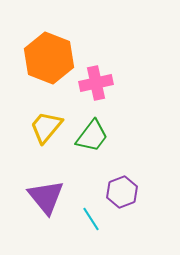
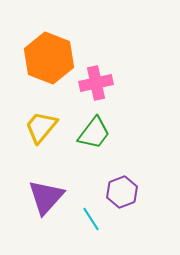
yellow trapezoid: moved 5 px left
green trapezoid: moved 2 px right, 3 px up
purple triangle: rotated 21 degrees clockwise
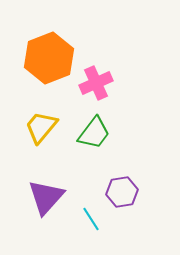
orange hexagon: rotated 18 degrees clockwise
pink cross: rotated 12 degrees counterclockwise
purple hexagon: rotated 12 degrees clockwise
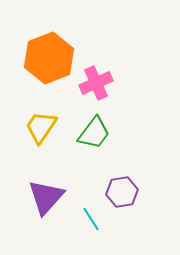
yellow trapezoid: rotated 6 degrees counterclockwise
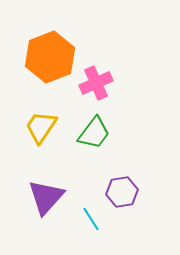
orange hexagon: moved 1 px right, 1 px up
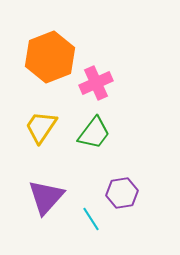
purple hexagon: moved 1 px down
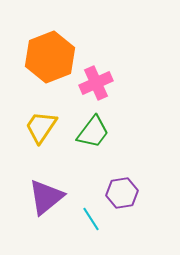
green trapezoid: moved 1 px left, 1 px up
purple triangle: rotated 9 degrees clockwise
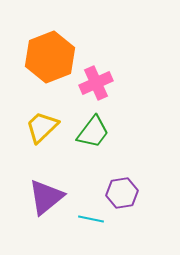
yellow trapezoid: moved 1 px right; rotated 12 degrees clockwise
cyan line: rotated 45 degrees counterclockwise
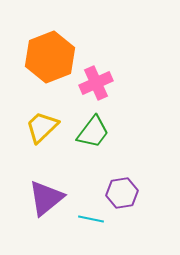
purple triangle: moved 1 px down
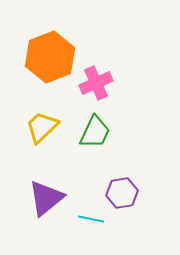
green trapezoid: moved 2 px right; rotated 12 degrees counterclockwise
